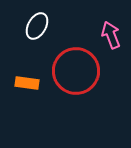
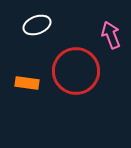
white ellipse: moved 1 px up; rotated 40 degrees clockwise
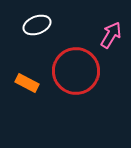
pink arrow: rotated 52 degrees clockwise
orange rectangle: rotated 20 degrees clockwise
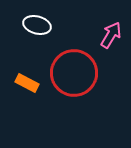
white ellipse: rotated 36 degrees clockwise
red circle: moved 2 px left, 2 px down
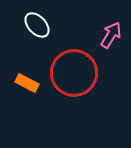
white ellipse: rotated 32 degrees clockwise
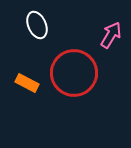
white ellipse: rotated 20 degrees clockwise
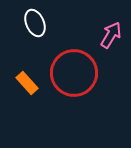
white ellipse: moved 2 px left, 2 px up
orange rectangle: rotated 20 degrees clockwise
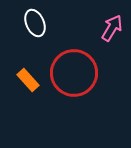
pink arrow: moved 1 px right, 7 px up
orange rectangle: moved 1 px right, 3 px up
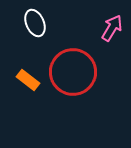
red circle: moved 1 px left, 1 px up
orange rectangle: rotated 10 degrees counterclockwise
